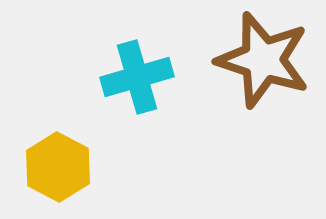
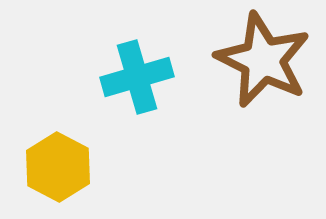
brown star: rotated 8 degrees clockwise
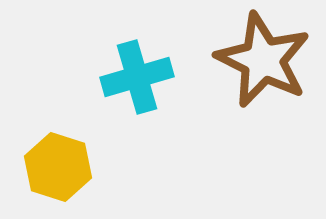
yellow hexagon: rotated 10 degrees counterclockwise
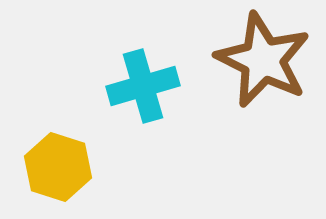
cyan cross: moved 6 px right, 9 px down
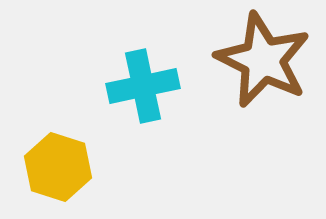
cyan cross: rotated 4 degrees clockwise
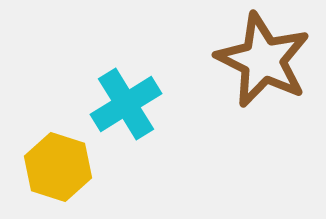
cyan cross: moved 17 px left, 18 px down; rotated 20 degrees counterclockwise
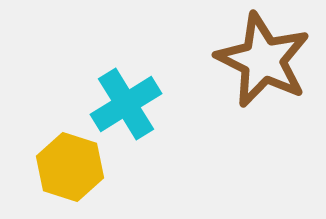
yellow hexagon: moved 12 px right
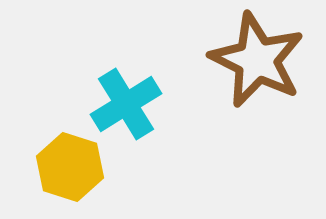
brown star: moved 6 px left
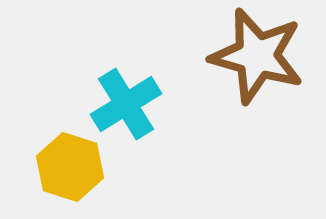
brown star: moved 4 px up; rotated 10 degrees counterclockwise
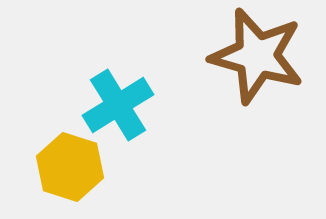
cyan cross: moved 8 px left, 1 px down
